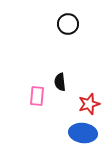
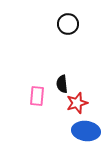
black semicircle: moved 2 px right, 2 px down
red star: moved 12 px left, 1 px up
blue ellipse: moved 3 px right, 2 px up
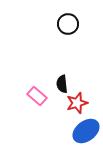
pink rectangle: rotated 54 degrees counterclockwise
blue ellipse: rotated 44 degrees counterclockwise
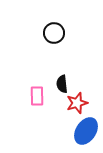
black circle: moved 14 px left, 9 px down
pink rectangle: rotated 48 degrees clockwise
blue ellipse: rotated 20 degrees counterclockwise
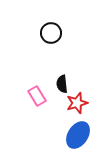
black circle: moved 3 px left
pink rectangle: rotated 30 degrees counterclockwise
blue ellipse: moved 8 px left, 4 px down
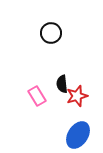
red star: moved 7 px up
